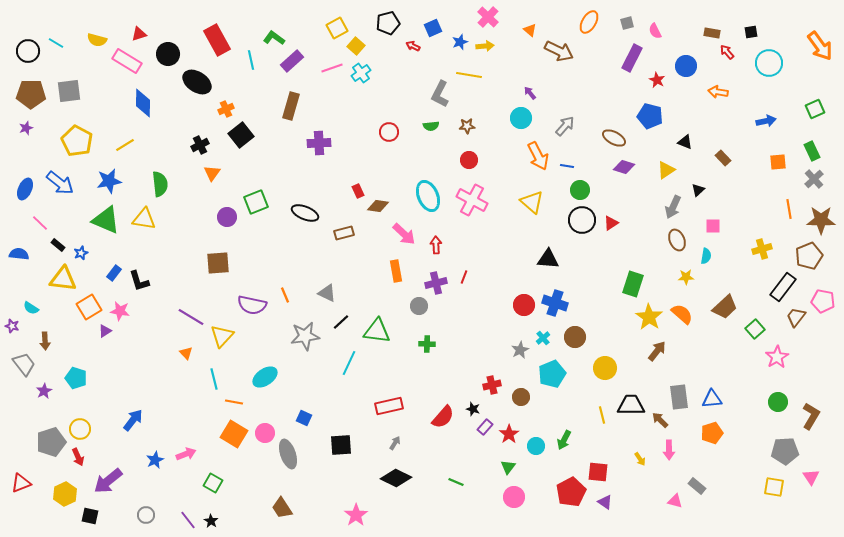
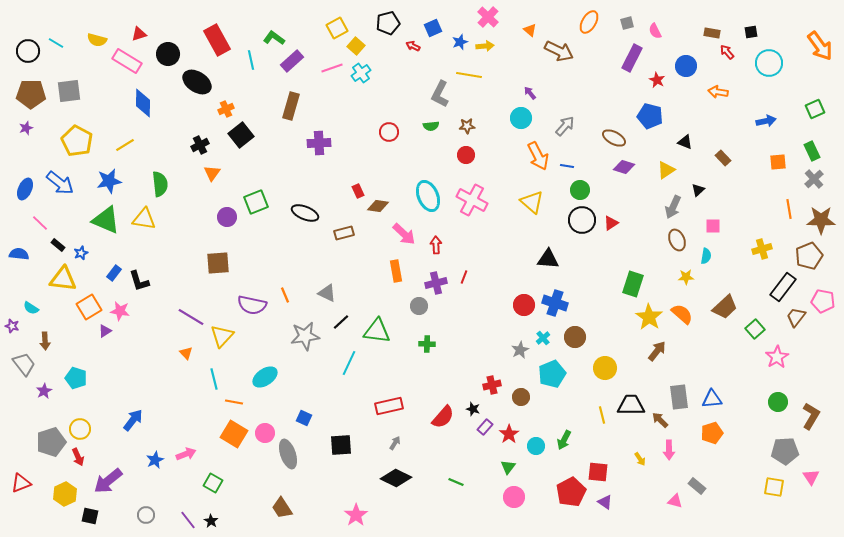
red circle at (469, 160): moved 3 px left, 5 px up
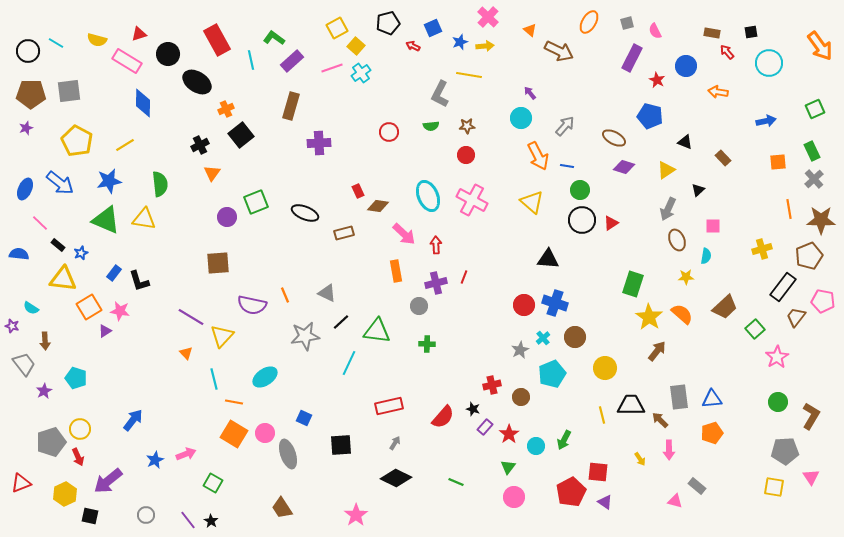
gray arrow at (673, 207): moved 5 px left, 2 px down
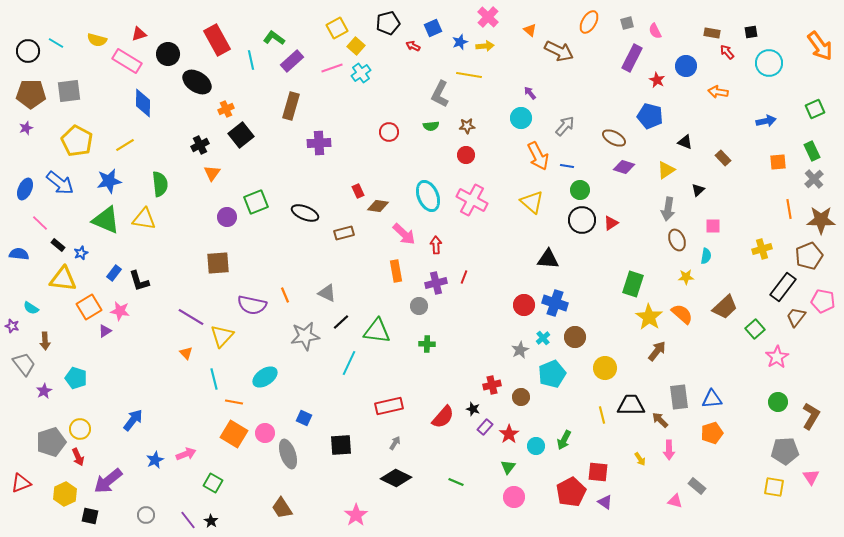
gray arrow at (668, 209): rotated 15 degrees counterclockwise
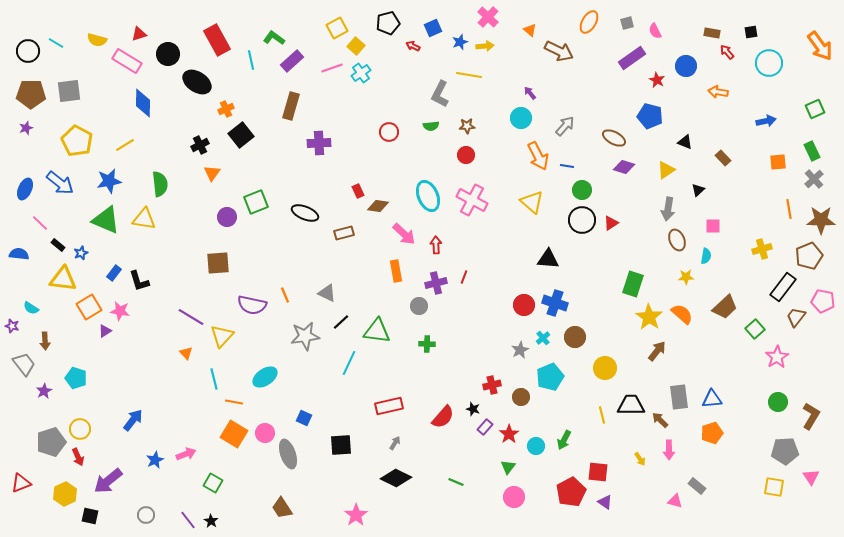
purple rectangle at (632, 58): rotated 28 degrees clockwise
green circle at (580, 190): moved 2 px right
cyan pentagon at (552, 374): moved 2 px left, 3 px down
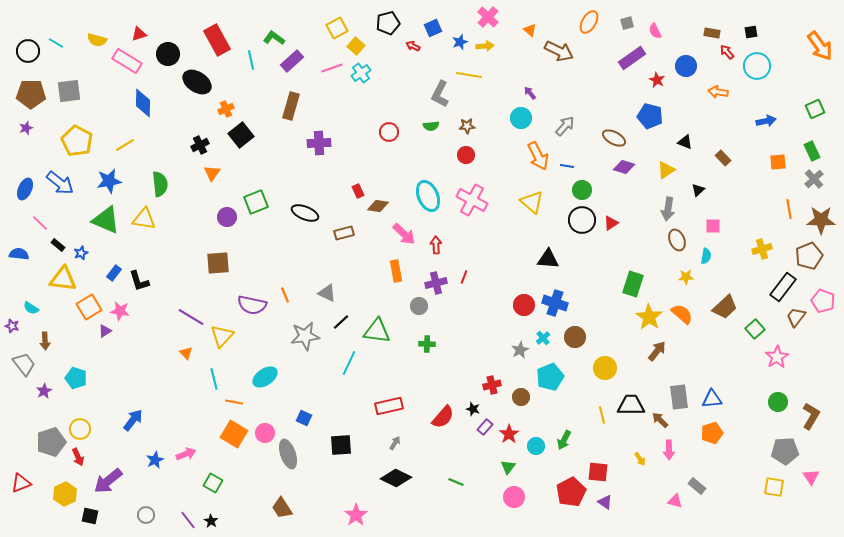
cyan circle at (769, 63): moved 12 px left, 3 px down
pink pentagon at (823, 301): rotated 10 degrees clockwise
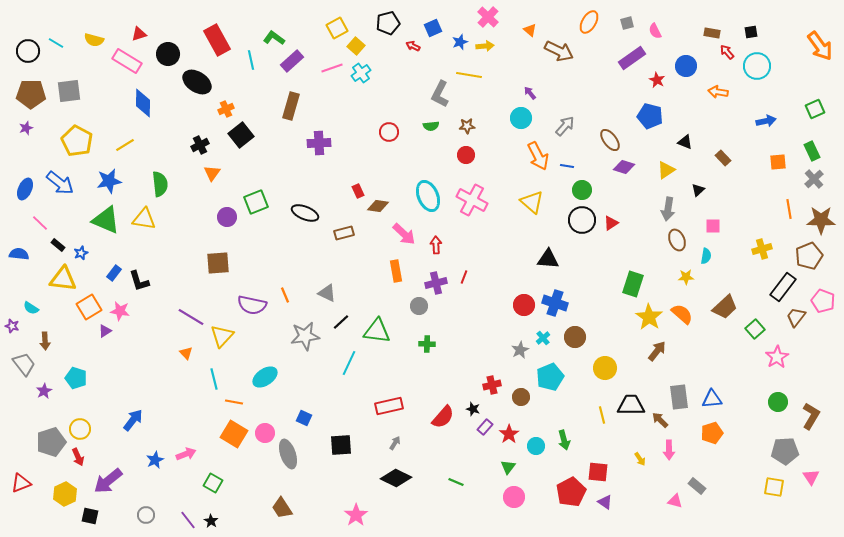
yellow semicircle at (97, 40): moved 3 px left
brown ellipse at (614, 138): moved 4 px left, 2 px down; rotated 25 degrees clockwise
green arrow at (564, 440): rotated 42 degrees counterclockwise
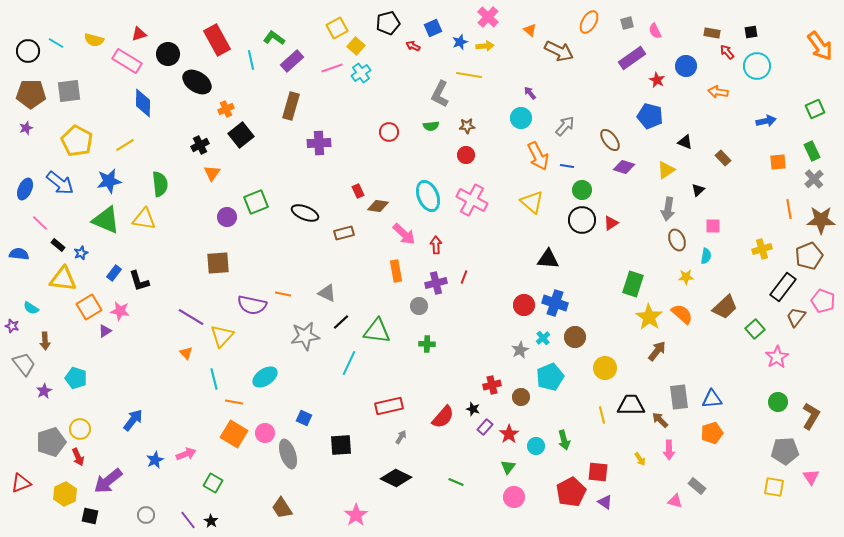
orange line at (285, 295): moved 2 px left, 1 px up; rotated 56 degrees counterclockwise
gray arrow at (395, 443): moved 6 px right, 6 px up
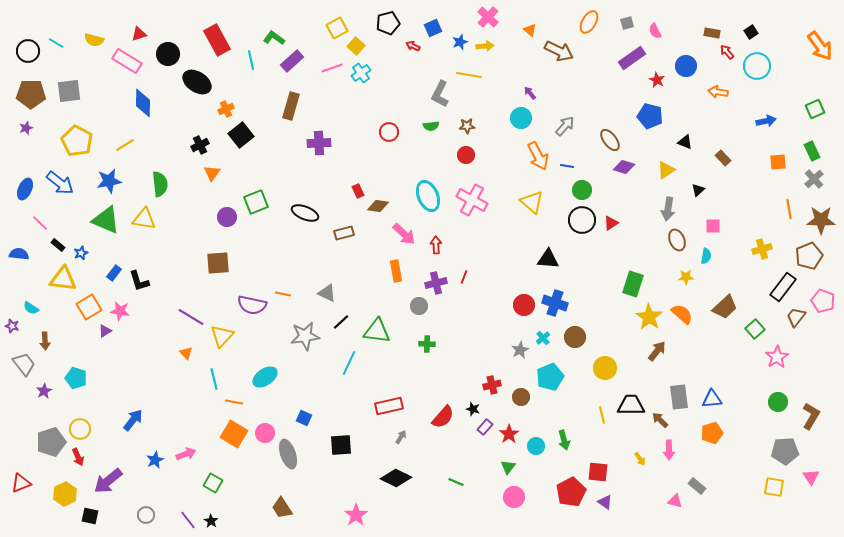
black square at (751, 32): rotated 24 degrees counterclockwise
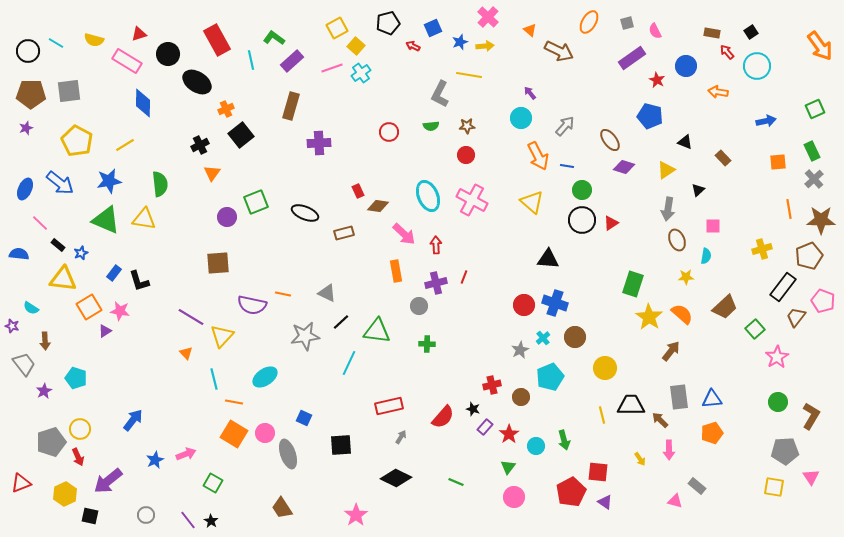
brown arrow at (657, 351): moved 14 px right
